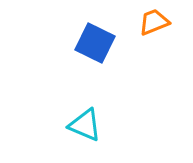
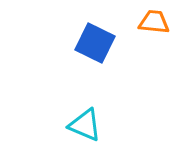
orange trapezoid: rotated 28 degrees clockwise
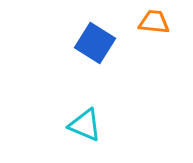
blue square: rotated 6 degrees clockwise
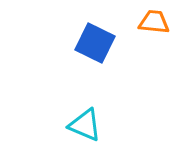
blue square: rotated 6 degrees counterclockwise
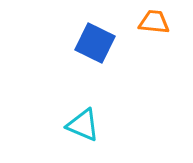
cyan triangle: moved 2 px left
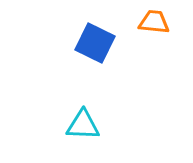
cyan triangle: rotated 21 degrees counterclockwise
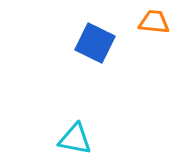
cyan triangle: moved 8 px left, 14 px down; rotated 9 degrees clockwise
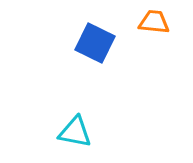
cyan triangle: moved 7 px up
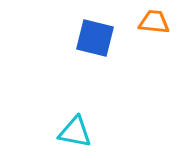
blue square: moved 5 px up; rotated 12 degrees counterclockwise
